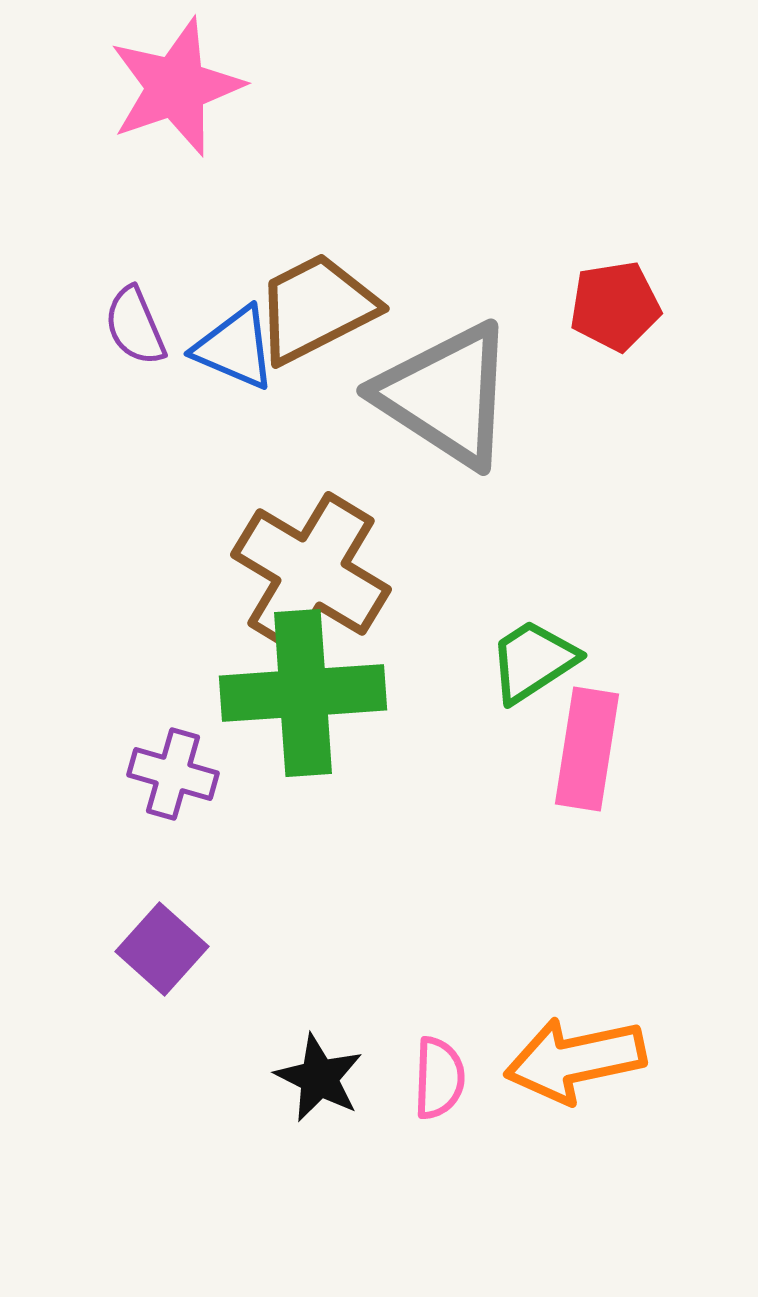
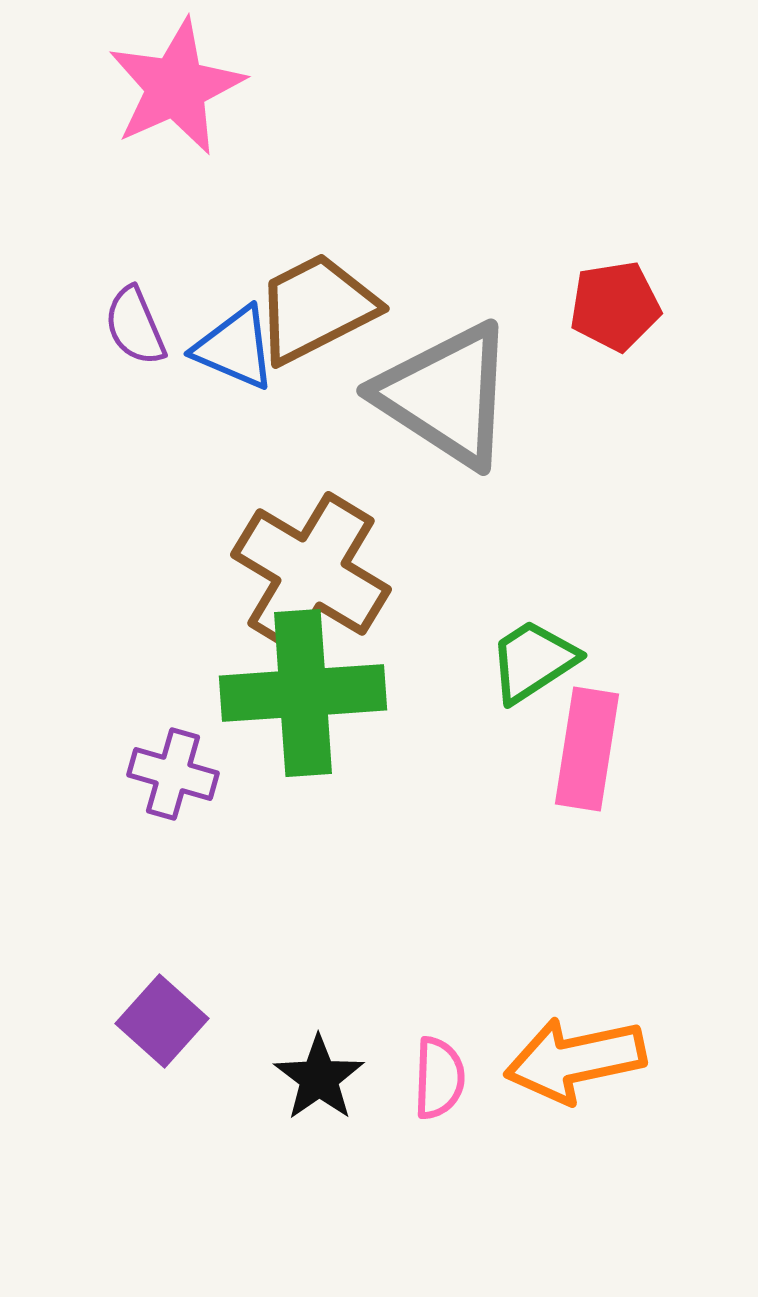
pink star: rotated 5 degrees counterclockwise
purple square: moved 72 px down
black star: rotated 10 degrees clockwise
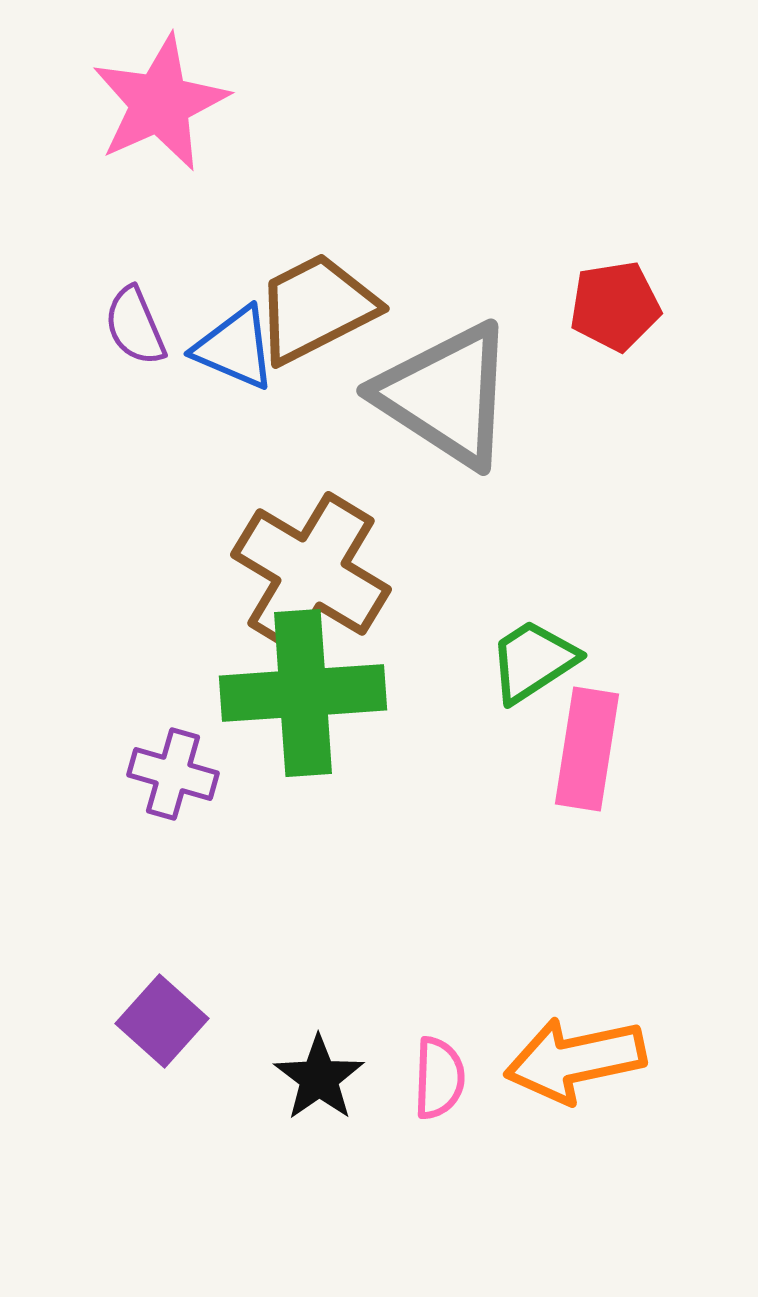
pink star: moved 16 px left, 16 px down
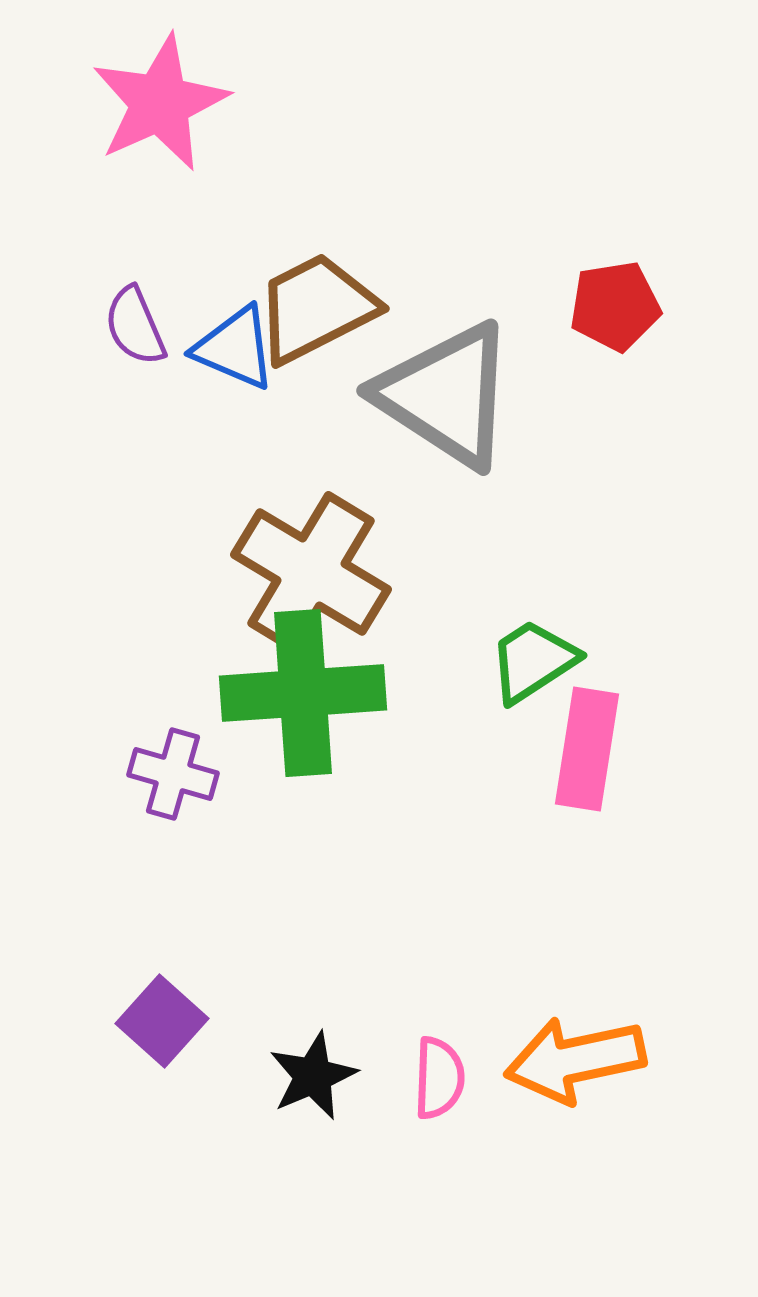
black star: moved 6 px left, 2 px up; rotated 12 degrees clockwise
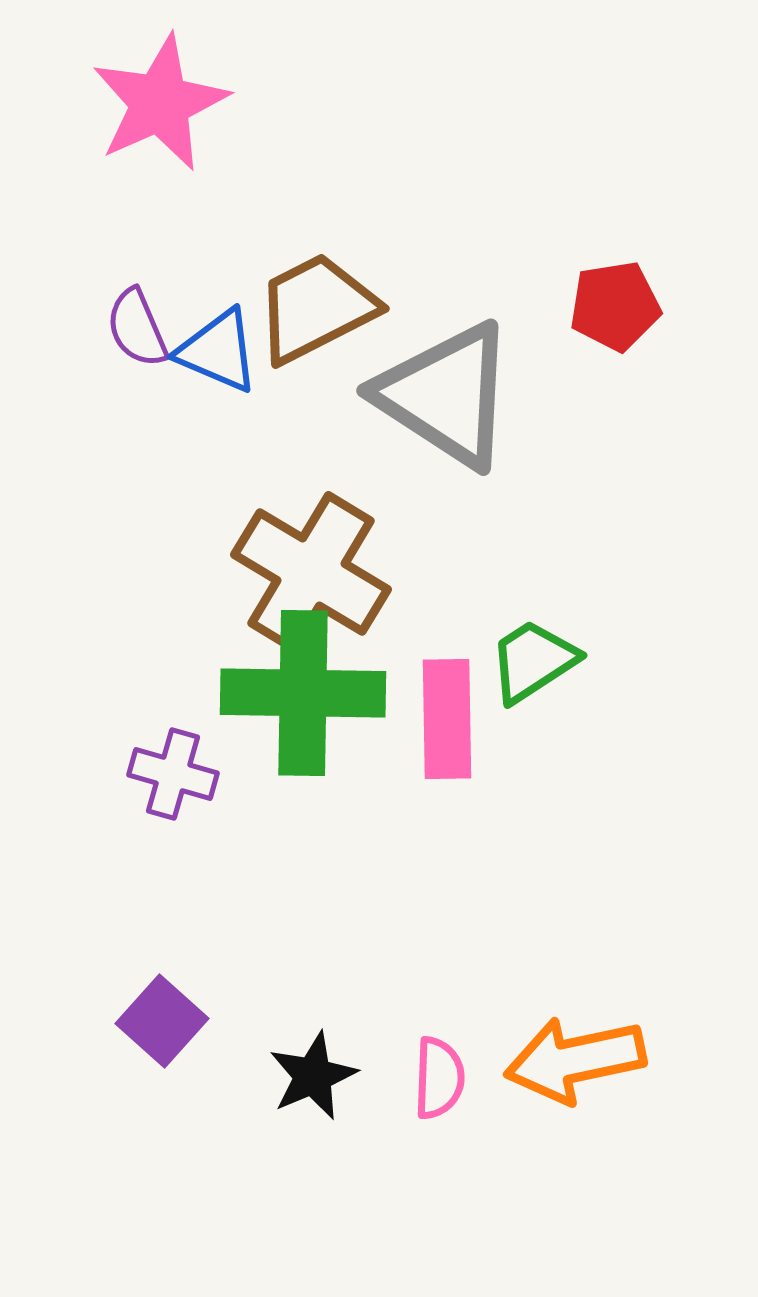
purple semicircle: moved 2 px right, 2 px down
blue triangle: moved 17 px left, 3 px down
green cross: rotated 5 degrees clockwise
pink rectangle: moved 140 px left, 30 px up; rotated 10 degrees counterclockwise
